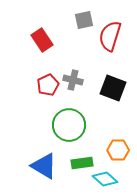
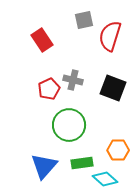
red pentagon: moved 1 px right, 4 px down
blue triangle: rotated 40 degrees clockwise
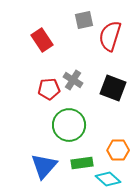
gray cross: rotated 18 degrees clockwise
red pentagon: rotated 20 degrees clockwise
cyan diamond: moved 3 px right
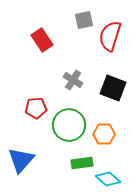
red pentagon: moved 13 px left, 19 px down
orange hexagon: moved 14 px left, 16 px up
blue triangle: moved 23 px left, 6 px up
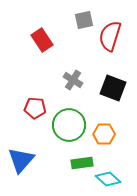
red pentagon: moved 1 px left; rotated 10 degrees clockwise
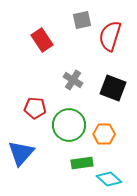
gray square: moved 2 px left
blue triangle: moved 7 px up
cyan diamond: moved 1 px right
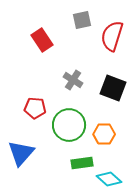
red semicircle: moved 2 px right
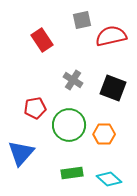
red semicircle: moved 1 px left; rotated 60 degrees clockwise
red pentagon: rotated 15 degrees counterclockwise
green rectangle: moved 10 px left, 10 px down
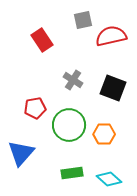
gray square: moved 1 px right
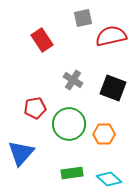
gray square: moved 2 px up
green circle: moved 1 px up
